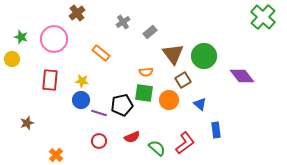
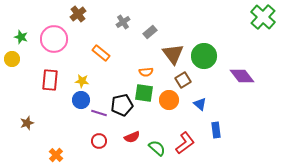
brown cross: moved 1 px right, 1 px down
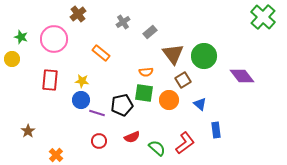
purple line: moved 2 px left
brown star: moved 1 px right, 8 px down; rotated 16 degrees counterclockwise
